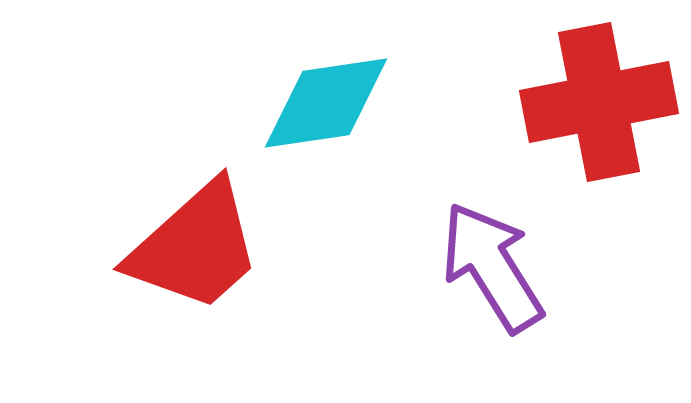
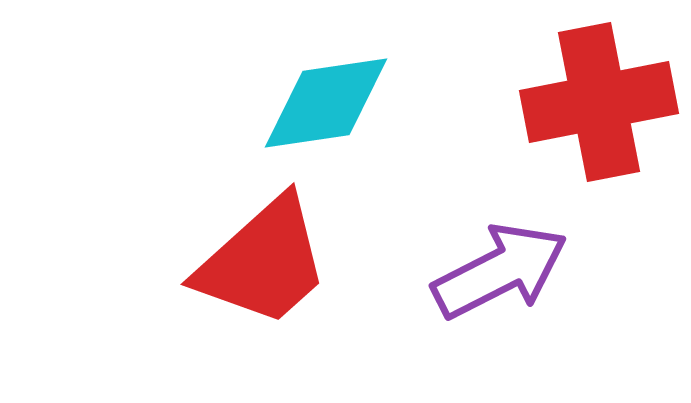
red trapezoid: moved 68 px right, 15 px down
purple arrow: moved 8 px right, 4 px down; rotated 95 degrees clockwise
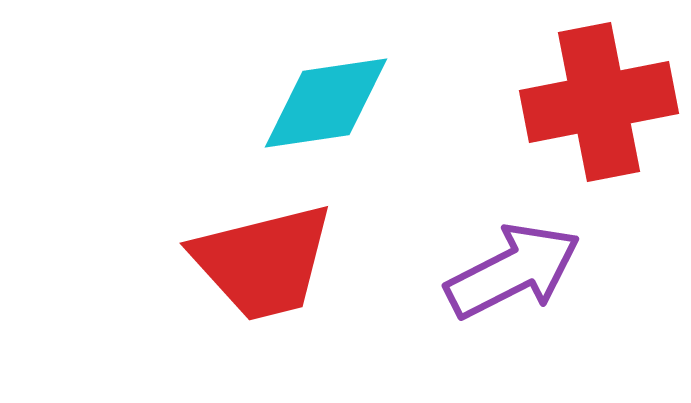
red trapezoid: rotated 28 degrees clockwise
purple arrow: moved 13 px right
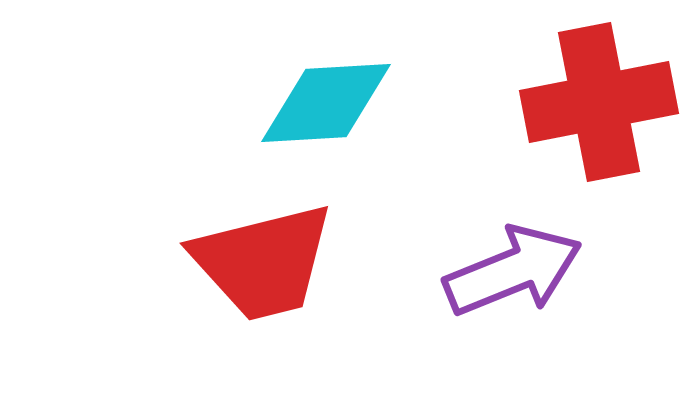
cyan diamond: rotated 5 degrees clockwise
purple arrow: rotated 5 degrees clockwise
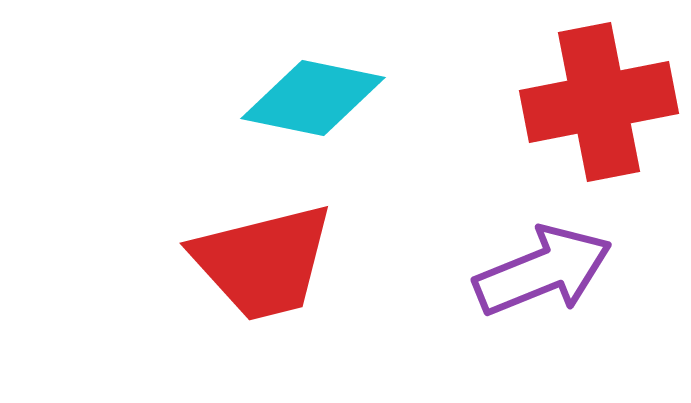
cyan diamond: moved 13 px left, 5 px up; rotated 15 degrees clockwise
purple arrow: moved 30 px right
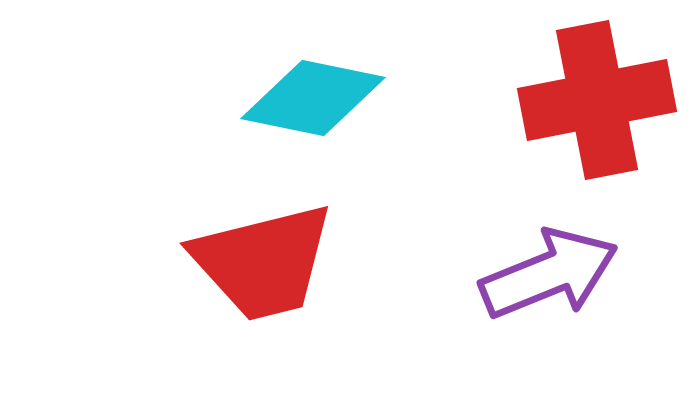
red cross: moved 2 px left, 2 px up
purple arrow: moved 6 px right, 3 px down
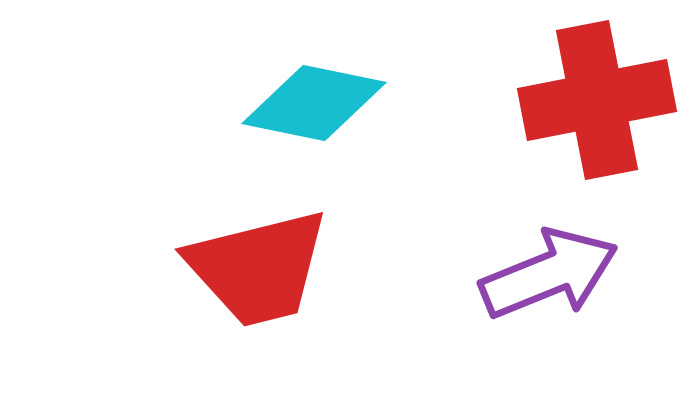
cyan diamond: moved 1 px right, 5 px down
red trapezoid: moved 5 px left, 6 px down
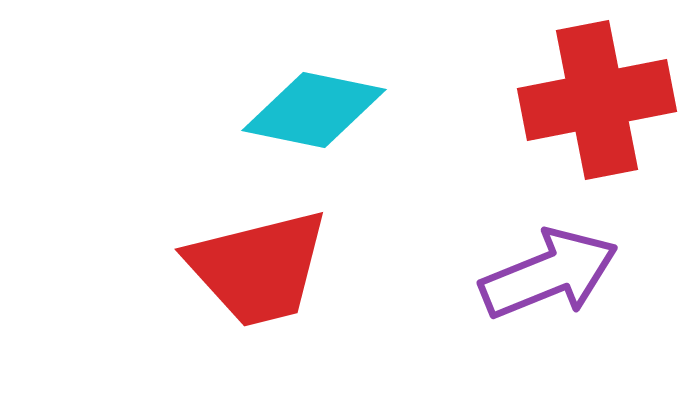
cyan diamond: moved 7 px down
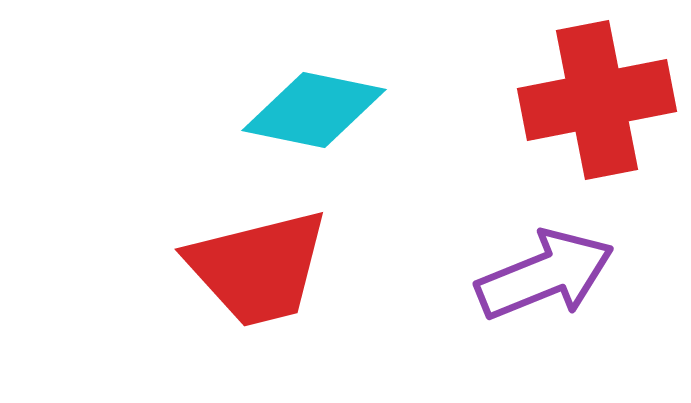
purple arrow: moved 4 px left, 1 px down
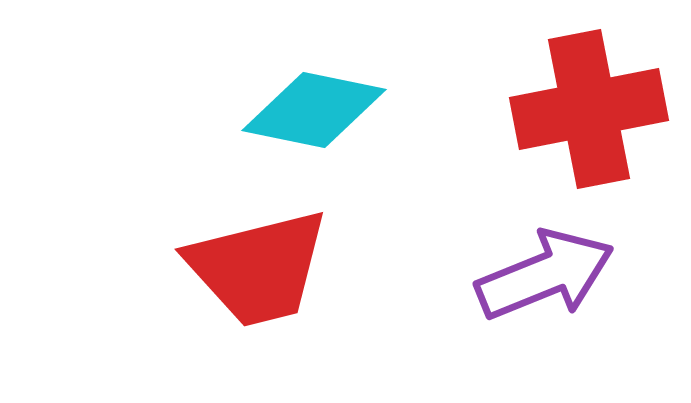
red cross: moved 8 px left, 9 px down
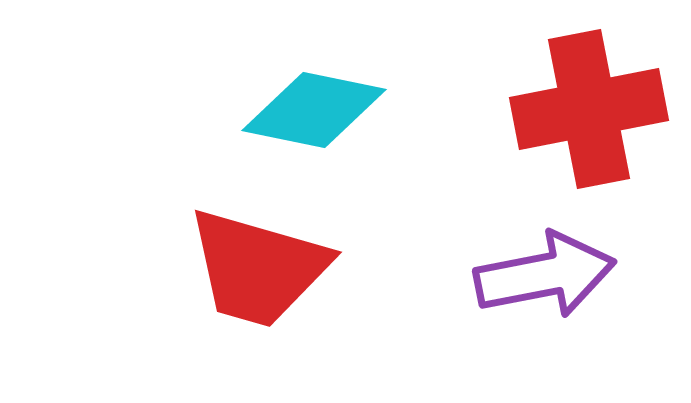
red trapezoid: rotated 30 degrees clockwise
purple arrow: rotated 11 degrees clockwise
